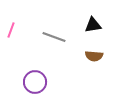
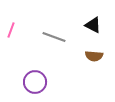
black triangle: rotated 36 degrees clockwise
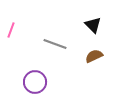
black triangle: rotated 18 degrees clockwise
gray line: moved 1 px right, 7 px down
brown semicircle: rotated 150 degrees clockwise
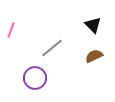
gray line: moved 3 px left, 4 px down; rotated 60 degrees counterclockwise
purple circle: moved 4 px up
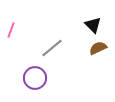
brown semicircle: moved 4 px right, 8 px up
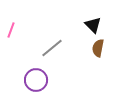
brown semicircle: rotated 54 degrees counterclockwise
purple circle: moved 1 px right, 2 px down
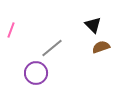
brown semicircle: moved 3 px right, 1 px up; rotated 60 degrees clockwise
purple circle: moved 7 px up
